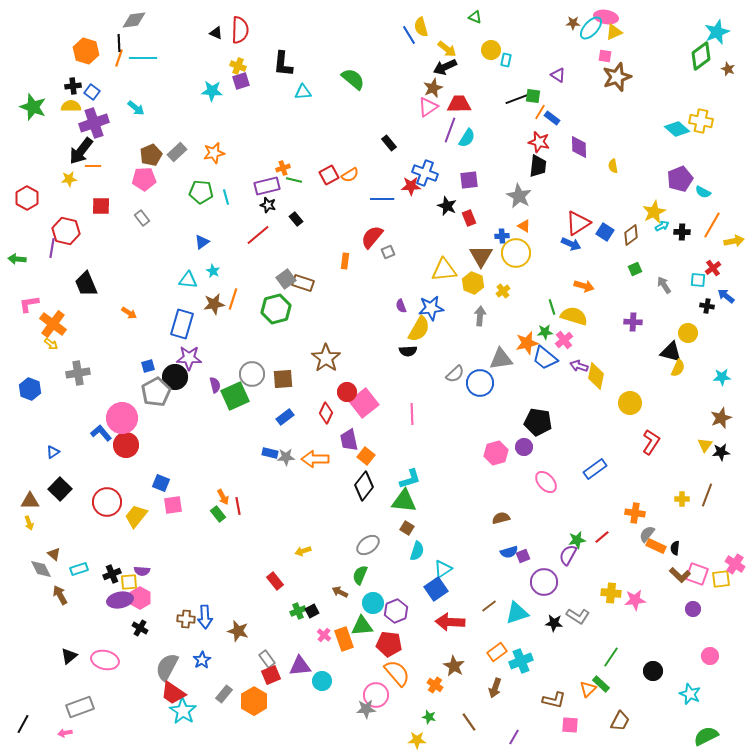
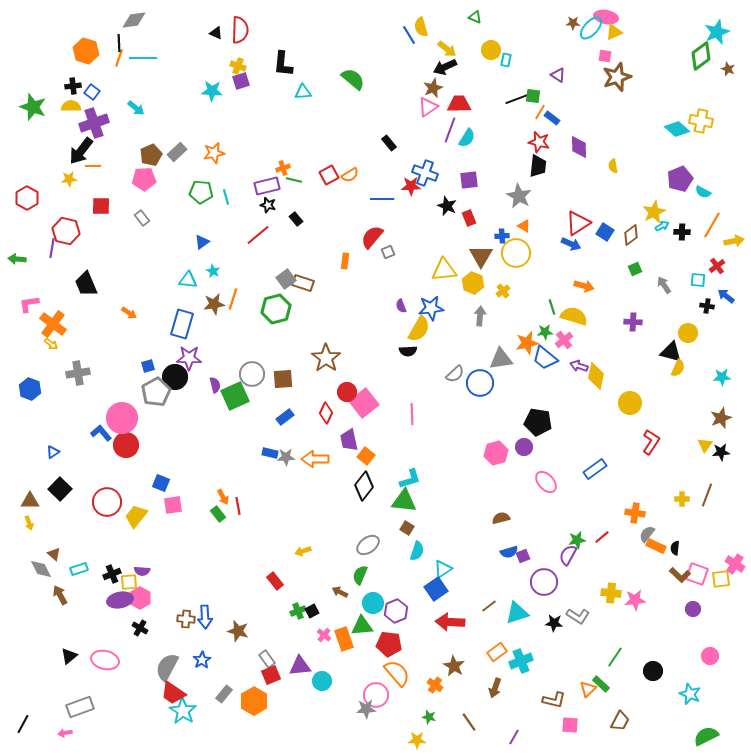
red cross at (713, 268): moved 4 px right, 2 px up
green line at (611, 657): moved 4 px right
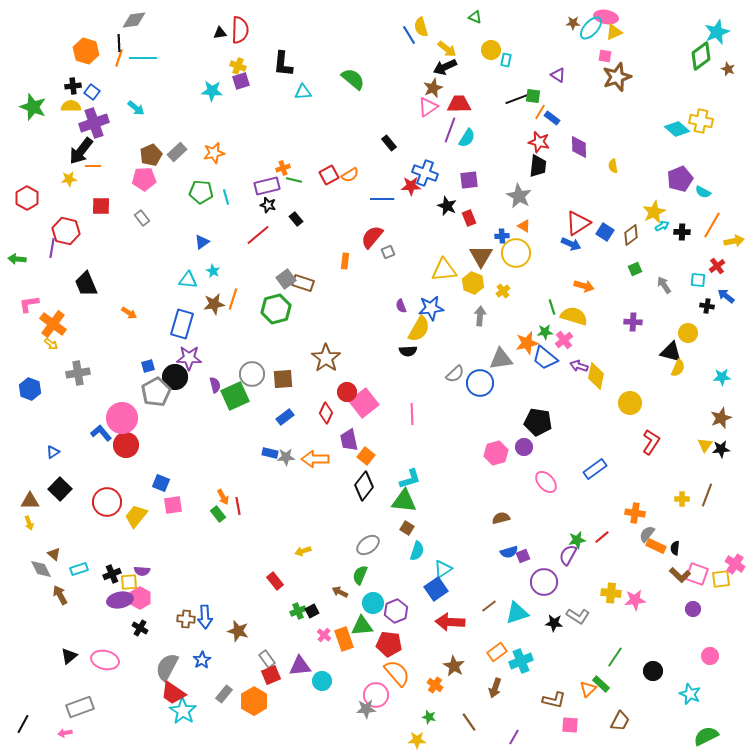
black triangle at (216, 33): moved 4 px right; rotated 32 degrees counterclockwise
black star at (721, 452): moved 3 px up
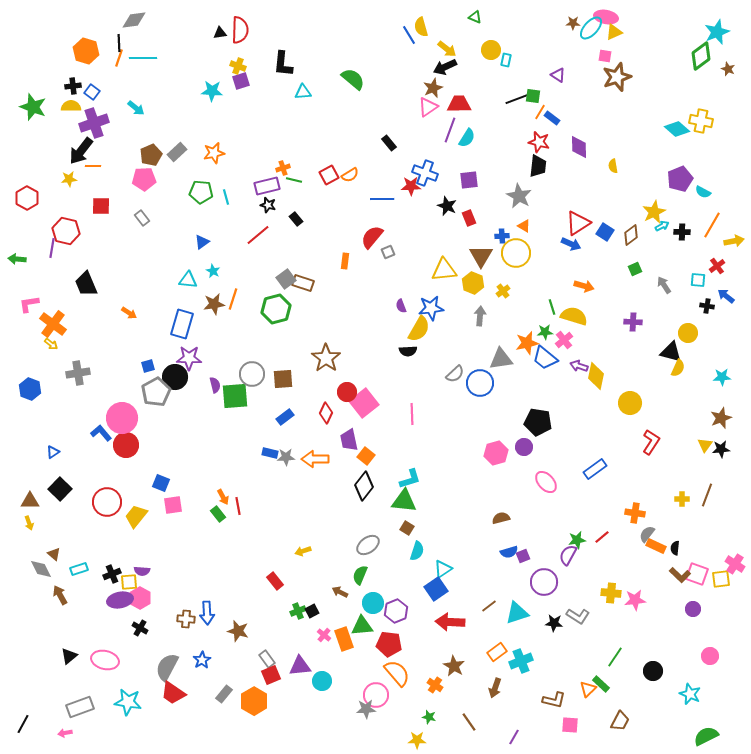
green square at (235, 396): rotated 20 degrees clockwise
blue arrow at (205, 617): moved 2 px right, 4 px up
cyan star at (183, 711): moved 55 px left, 9 px up; rotated 24 degrees counterclockwise
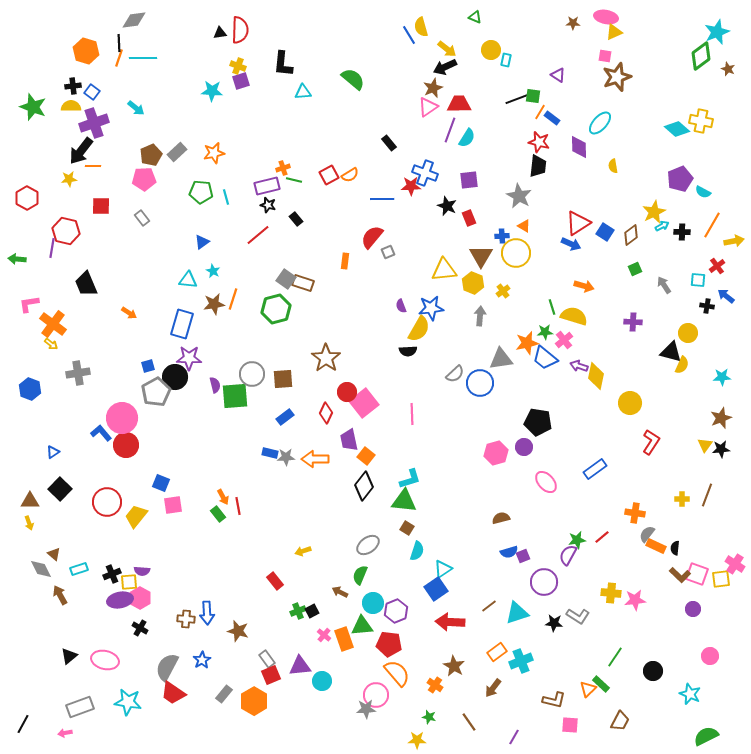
cyan ellipse at (591, 28): moved 9 px right, 95 px down
gray square at (286, 279): rotated 18 degrees counterclockwise
yellow semicircle at (678, 368): moved 4 px right, 3 px up
brown arrow at (495, 688): moved 2 px left; rotated 18 degrees clockwise
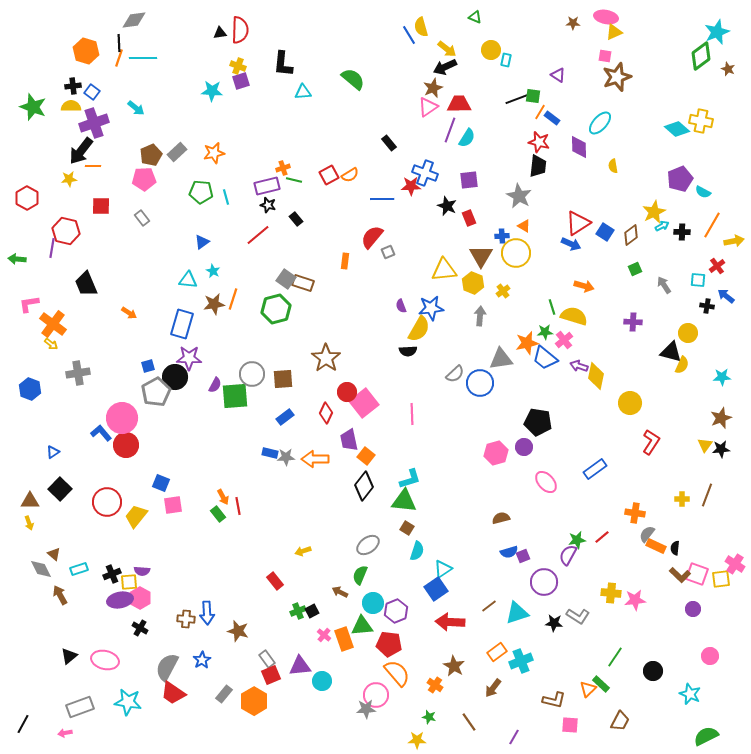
purple semicircle at (215, 385): rotated 42 degrees clockwise
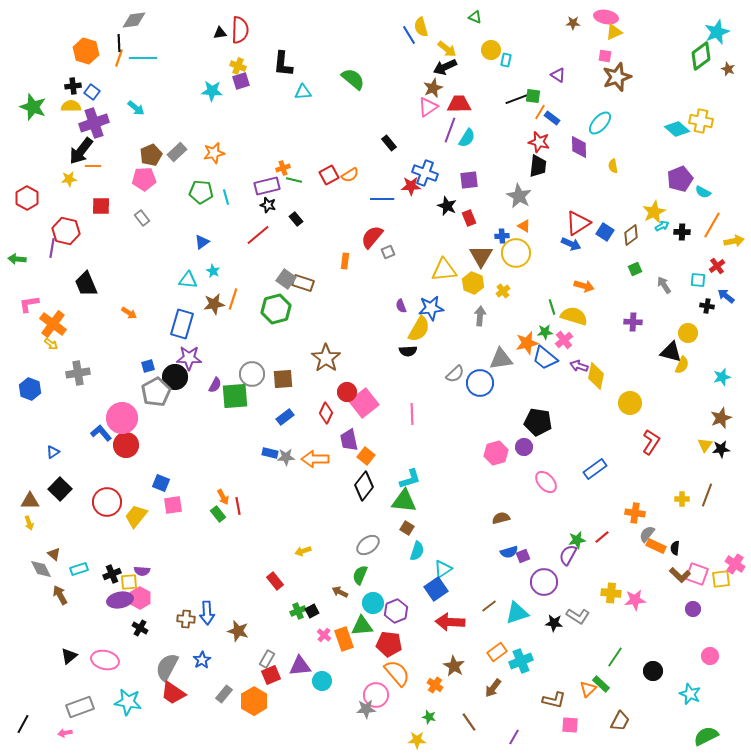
cyan star at (722, 377): rotated 12 degrees counterclockwise
gray rectangle at (267, 659): rotated 66 degrees clockwise
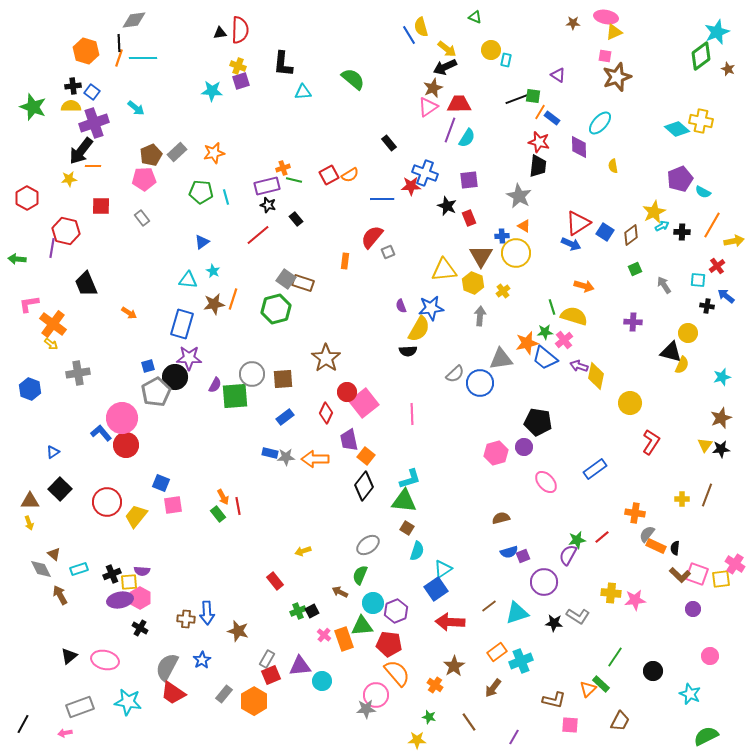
brown star at (454, 666): rotated 10 degrees clockwise
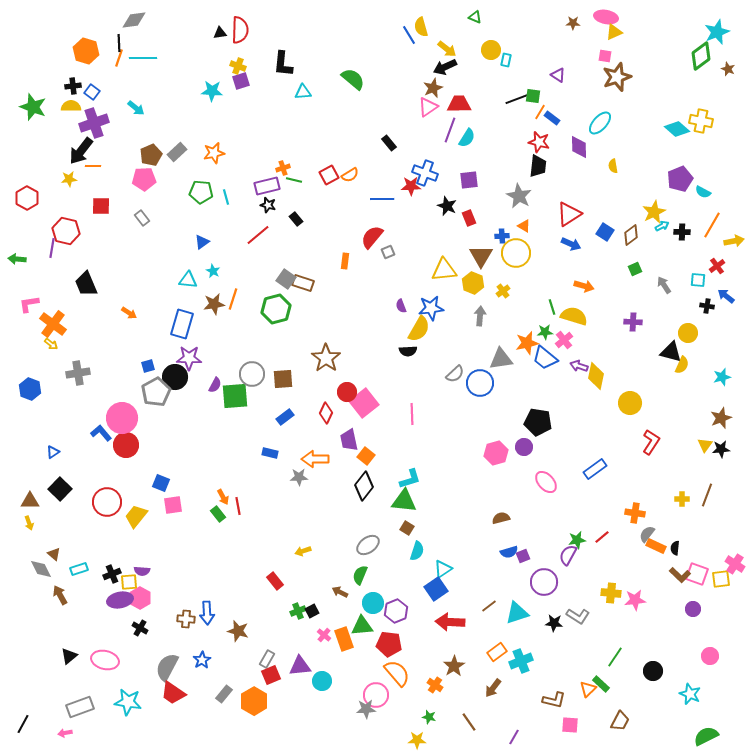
red triangle at (578, 223): moved 9 px left, 9 px up
gray star at (286, 457): moved 13 px right, 20 px down
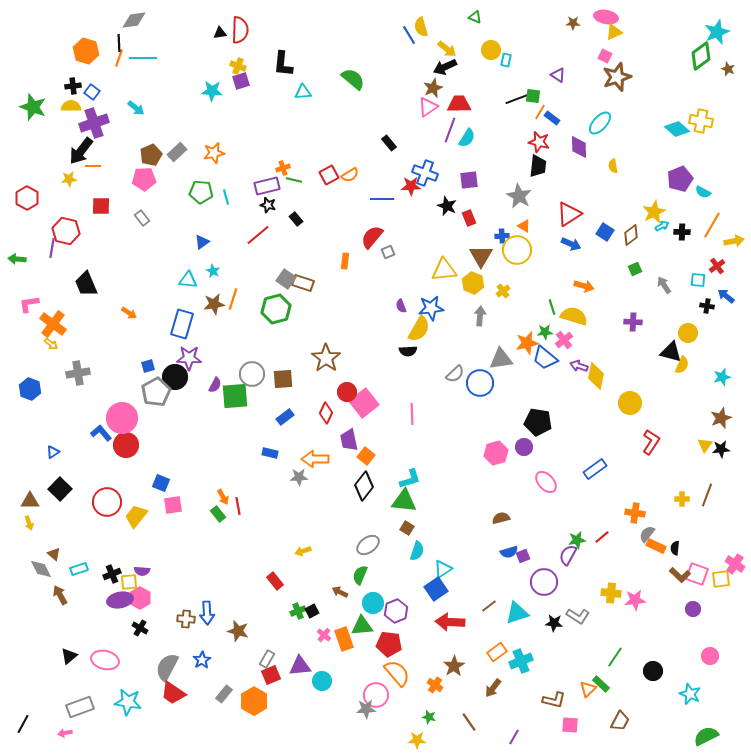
pink square at (605, 56): rotated 16 degrees clockwise
yellow circle at (516, 253): moved 1 px right, 3 px up
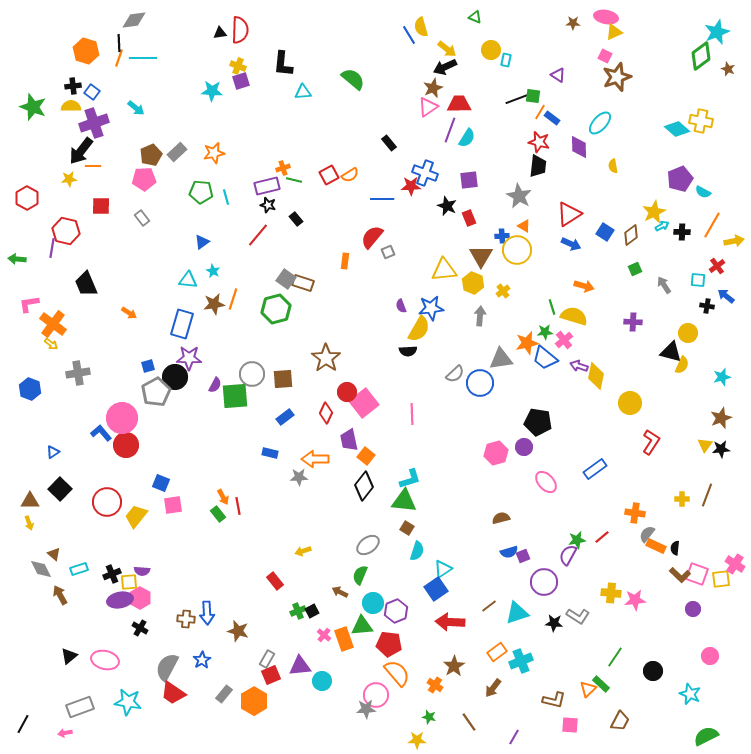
red line at (258, 235): rotated 10 degrees counterclockwise
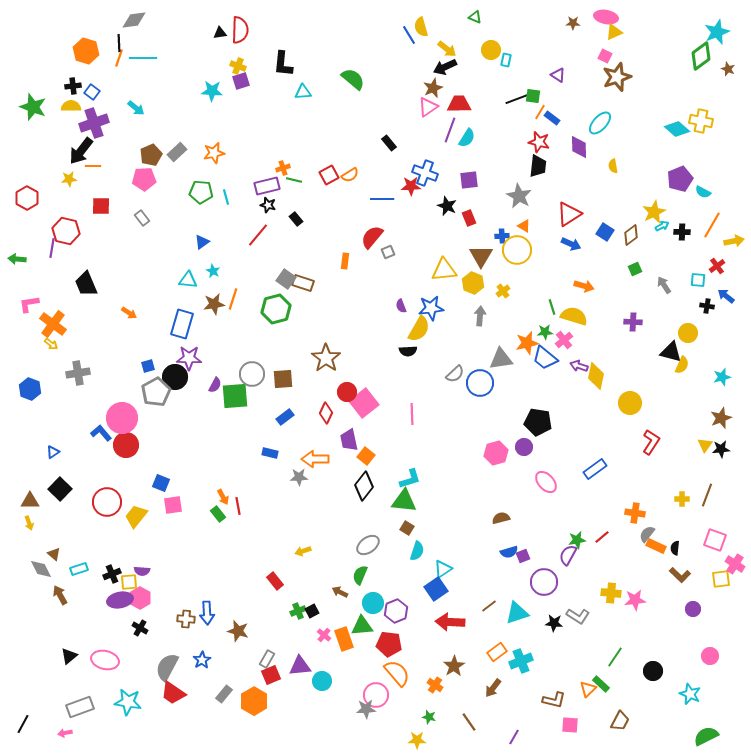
pink square at (697, 574): moved 18 px right, 34 px up
